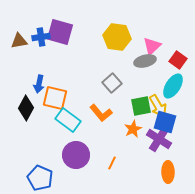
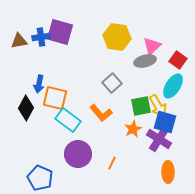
purple circle: moved 2 px right, 1 px up
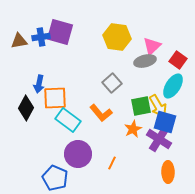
orange square: rotated 15 degrees counterclockwise
blue pentagon: moved 15 px right
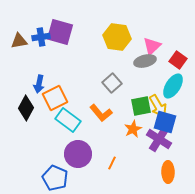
orange square: rotated 25 degrees counterclockwise
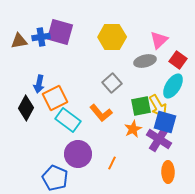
yellow hexagon: moved 5 px left; rotated 8 degrees counterclockwise
pink triangle: moved 7 px right, 6 px up
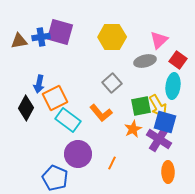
cyan ellipse: rotated 25 degrees counterclockwise
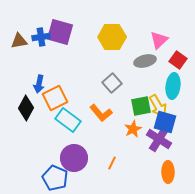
purple circle: moved 4 px left, 4 px down
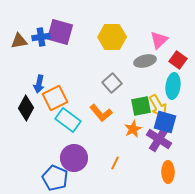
orange line: moved 3 px right
